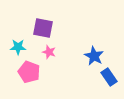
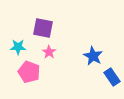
pink star: rotated 16 degrees clockwise
blue star: moved 1 px left
blue rectangle: moved 3 px right
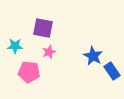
cyan star: moved 3 px left, 1 px up
pink star: rotated 16 degrees clockwise
pink pentagon: rotated 15 degrees counterclockwise
blue rectangle: moved 6 px up
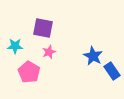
pink pentagon: rotated 25 degrees clockwise
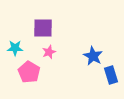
purple square: rotated 10 degrees counterclockwise
cyan star: moved 2 px down
blue rectangle: moved 1 px left, 4 px down; rotated 18 degrees clockwise
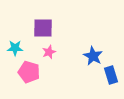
pink pentagon: rotated 15 degrees counterclockwise
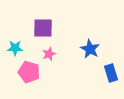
pink star: moved 2 px down
blue star: moved 3 px left, 7 px up
blue rectangle: moved 2 px up
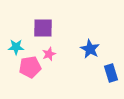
cyan star: moved 1 px right, 1 px up
pink pentagon: moved 1 px right, 5 px up; rotated 25 degrees counterclockwise
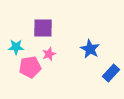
blue rectangle: rotated 60 degrees clockwise
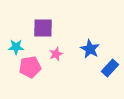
pink star: moved 7 px right
blue rectangle: moved 1 px left, 5 px up
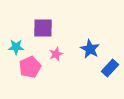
pink pentagon: rotated 15 degrees counterclockwise
